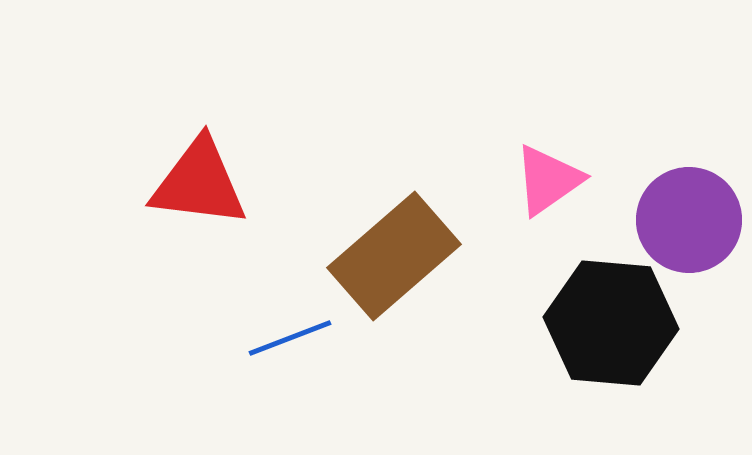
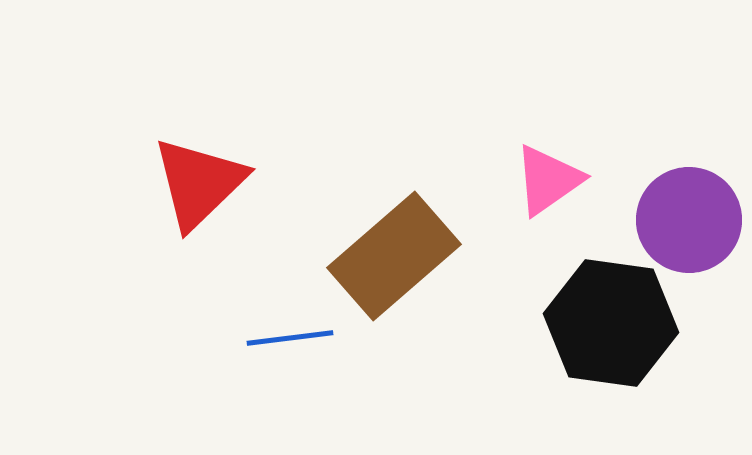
red triangle: rotated 51 degrees counterclockwise
black hexagon: rotated 3 degrees clockwise
blue line: rotated 14 degrees clockwise
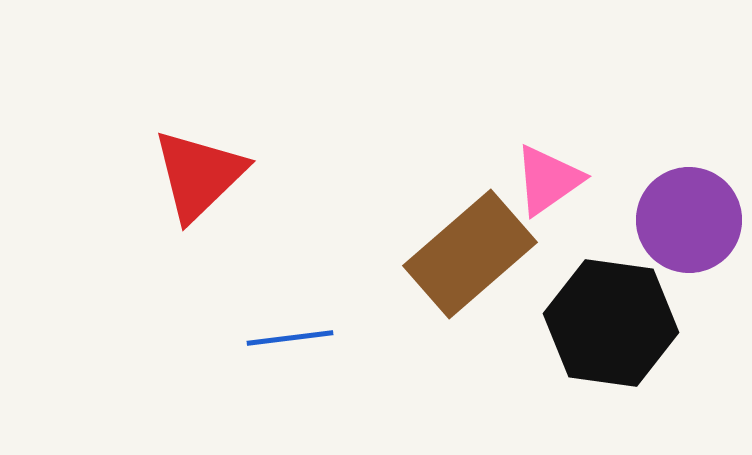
red triangle: moved 8 px up
brown rectangle: moved 76 px right, 2 px up
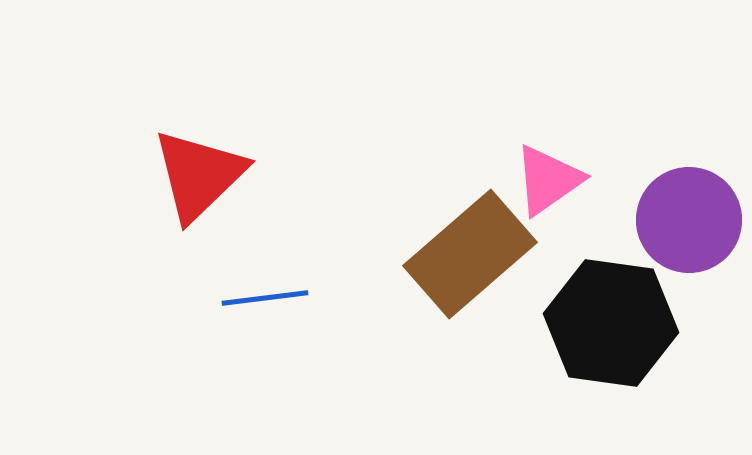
blue line: moved 25 px left, 40 px up
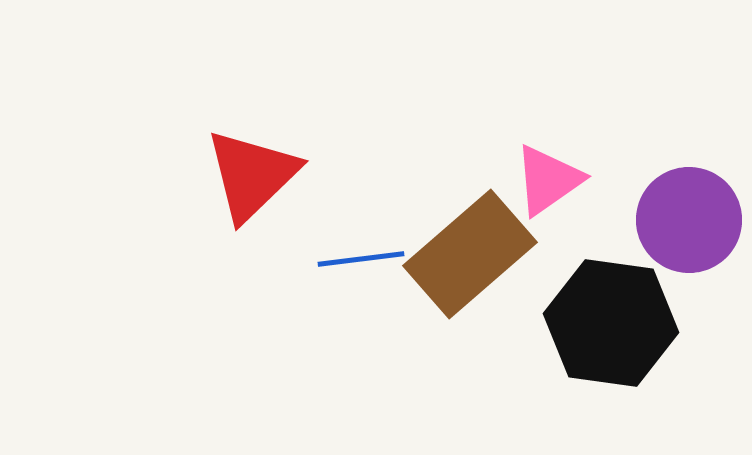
red triangle: moved 53 px right
blue line: moved 96 px right, 39 px up
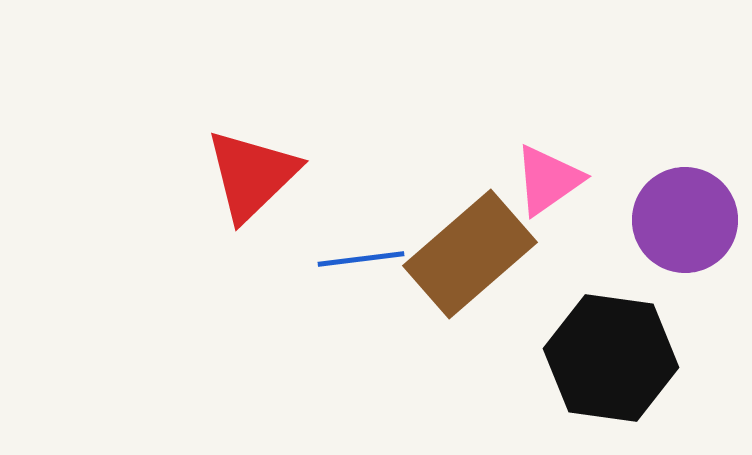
purple circle: moved 4 px left
black hexagon: moved 35 px down
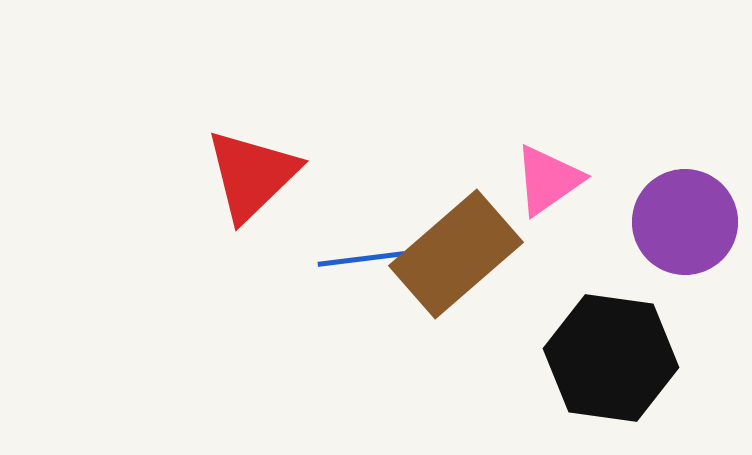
purple circle: moved 2 px down
brown rectangle: moved 14 px left
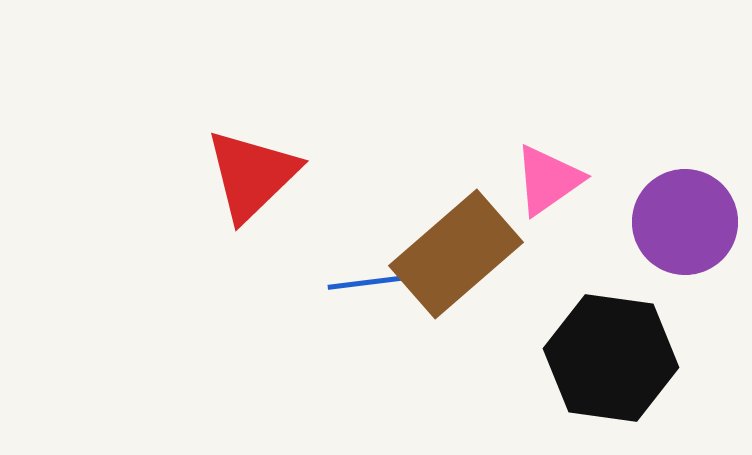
blue line: moved 10 px right, 23 px down
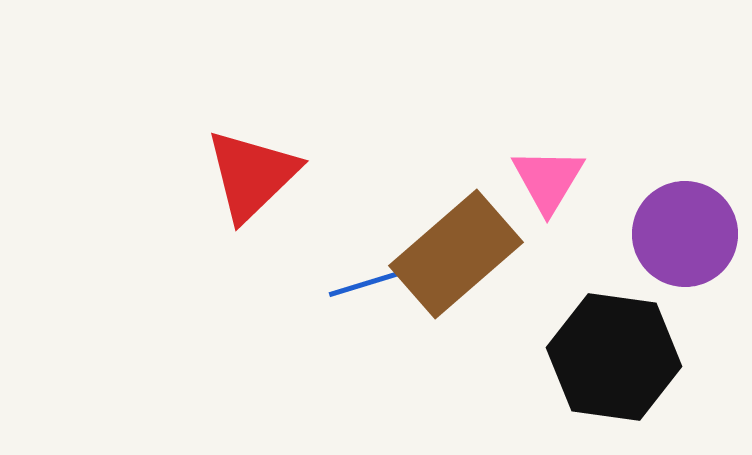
pink triangle: rotated 24 degrees counterclockwise
purple circle: moved 12 px down
blue line: rotated 10 degrees counterclockwise
black hexagon: moved 3 px right, 1 px up
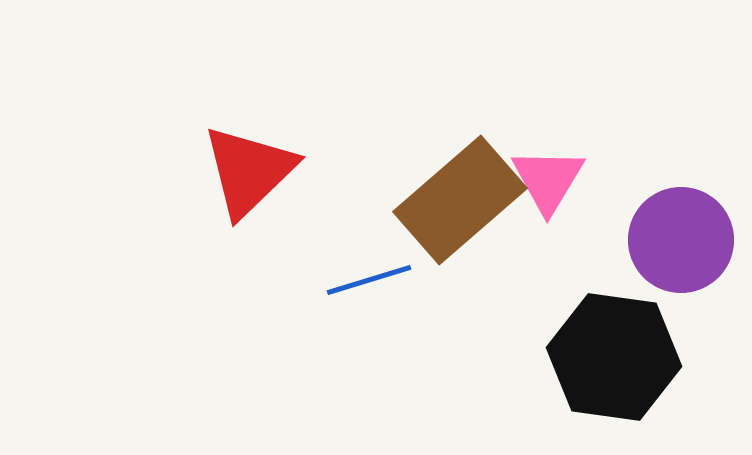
red triangle: moved 3 px left, 4 px up
purple circle: moved 4 px left, 6 px down
brown rectangle: moved 4 px right, 54 px up
blue line: moved 2 px left, 2 px up
